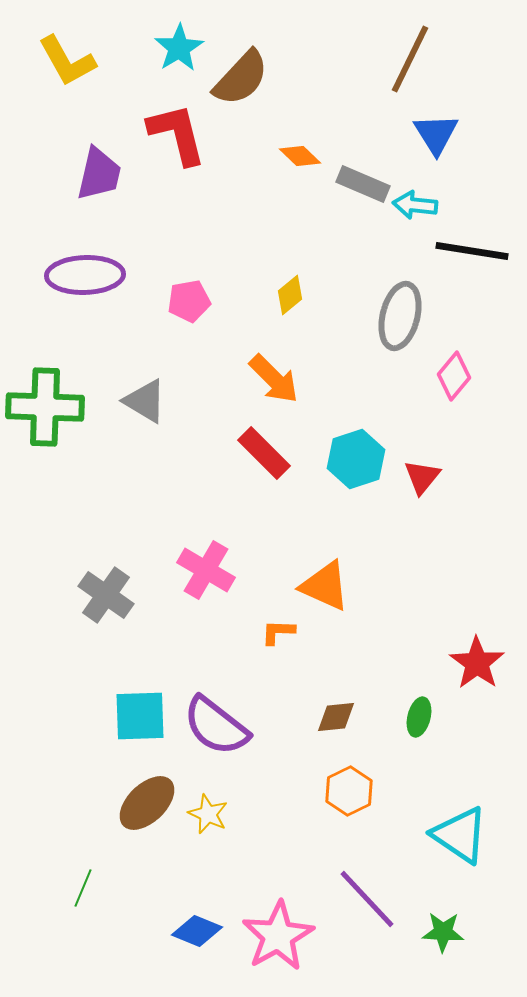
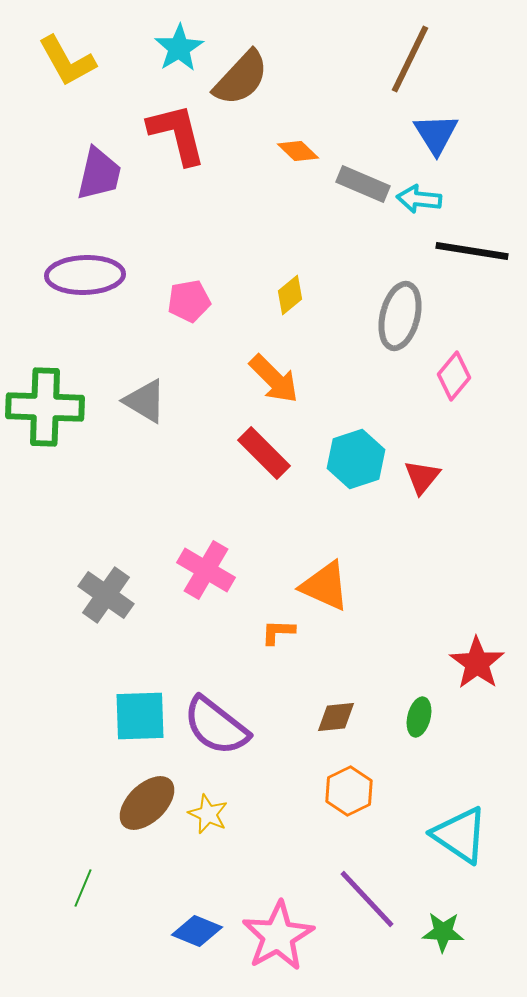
orange diamond: moved 2 px left, 5 px up
cyan arrow: moved 4 px right, 6 px up
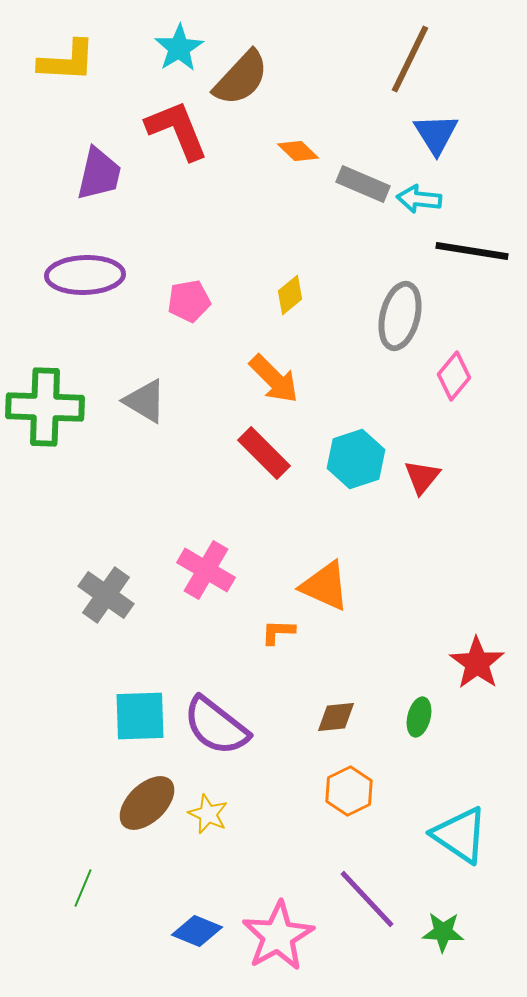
yellow L-shape: rotated 58 degrees counterclockwise
red L-shape: moved 4 px up; rotated 8 degrees counterclockwise
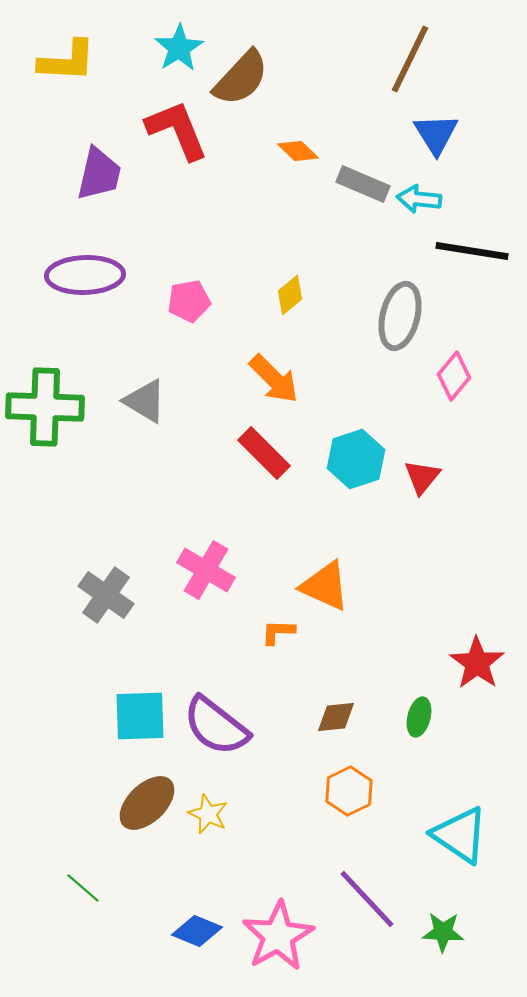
green line: rotated 72 degrees counterclockwise
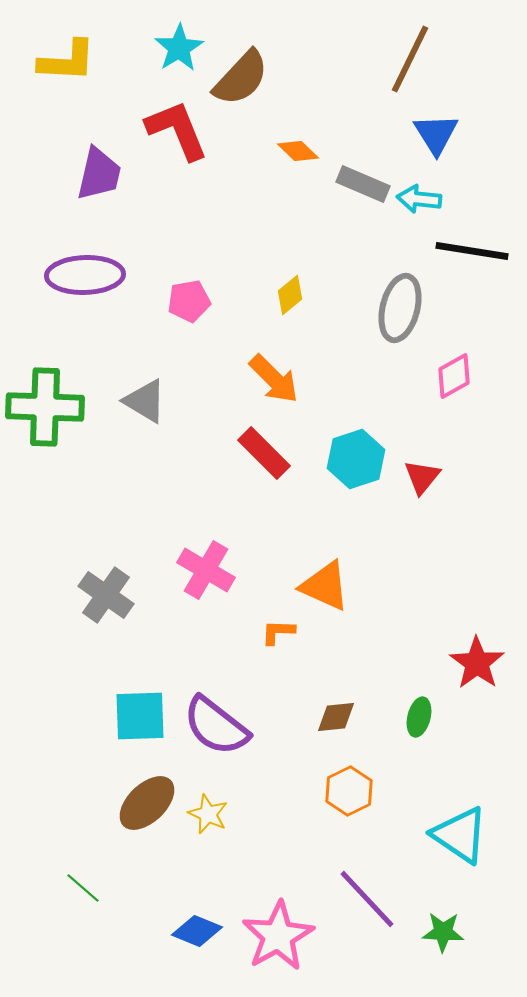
gray ellipse: moved 8 px up
pink diamond: rotated 21 degrees clockwise
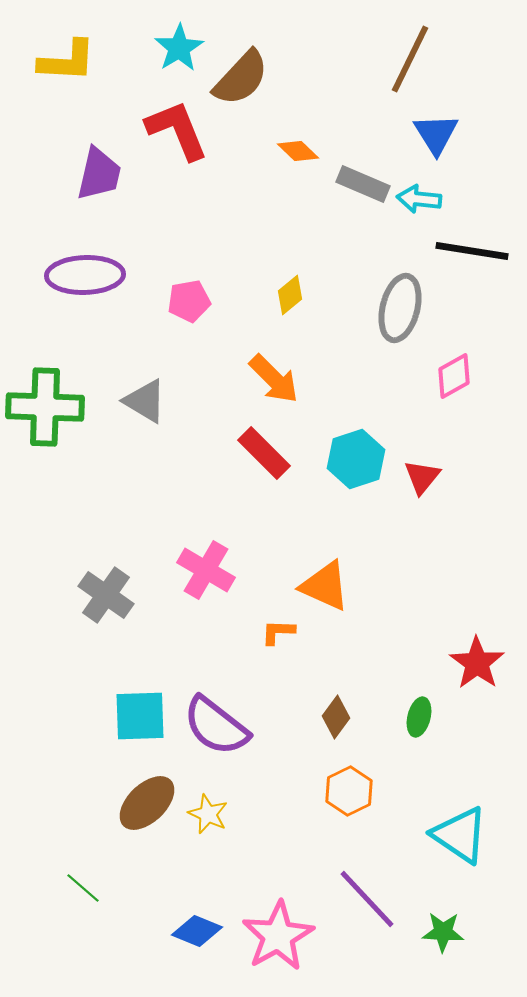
brown diamond: rotated 48 degrees counterclockwise
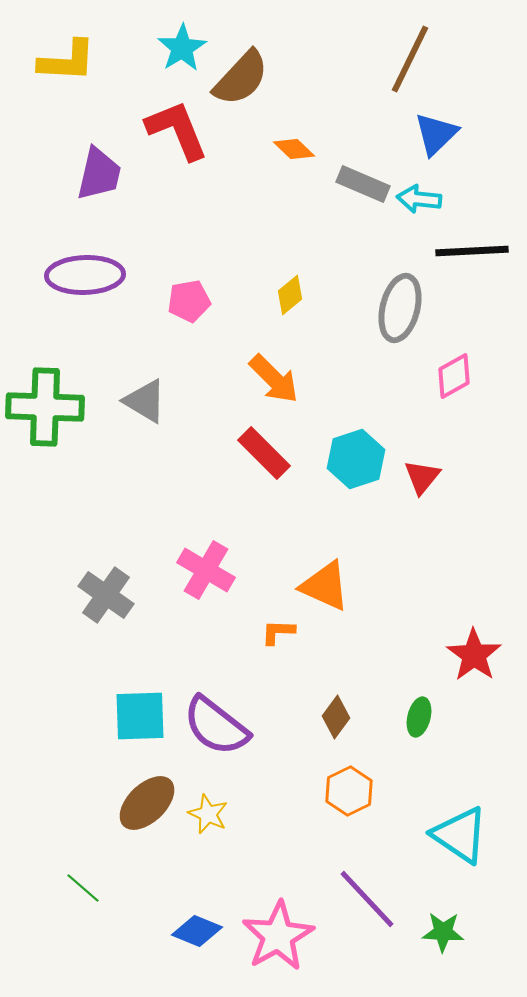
cyan star: moved 3 px right
blue triangle: rotated 18 degrees clockwise
orange diamond: moved 4 px left, 2 px up
black line: rotated 12 degrees counterclockwise
red star: moved 3 px left, 8 px up
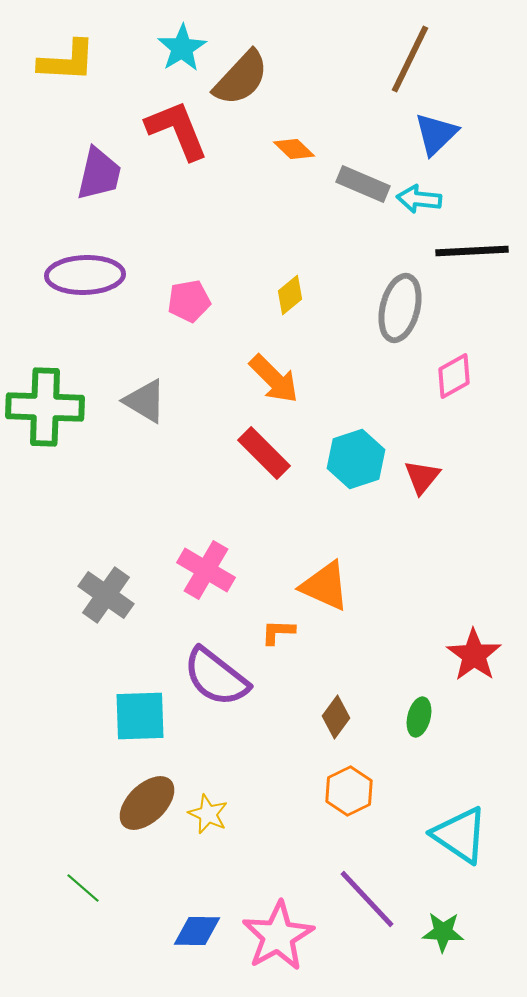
purple semicircle: moved 49 px up
blue diamond: rotated 21 degrees counterclockwise
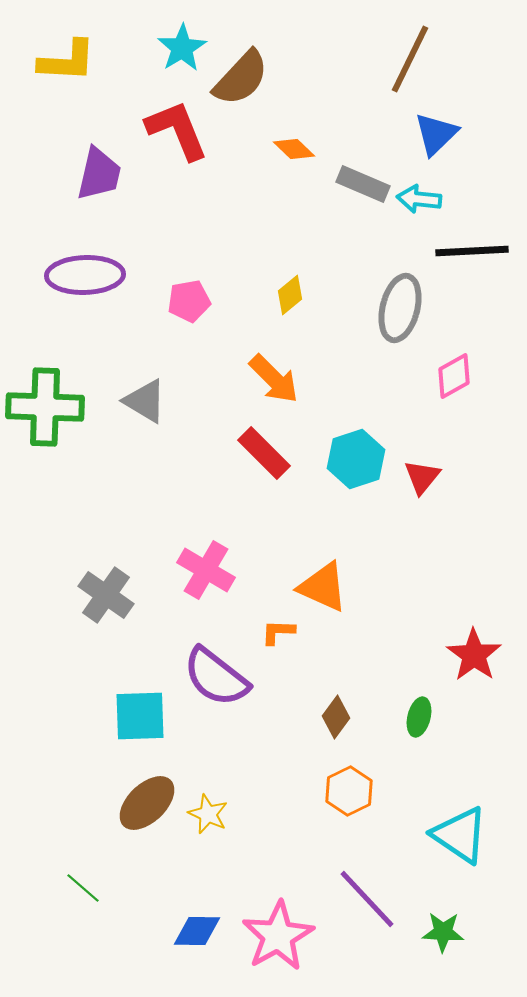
orange triangle: moved 2 px left, 1 px down
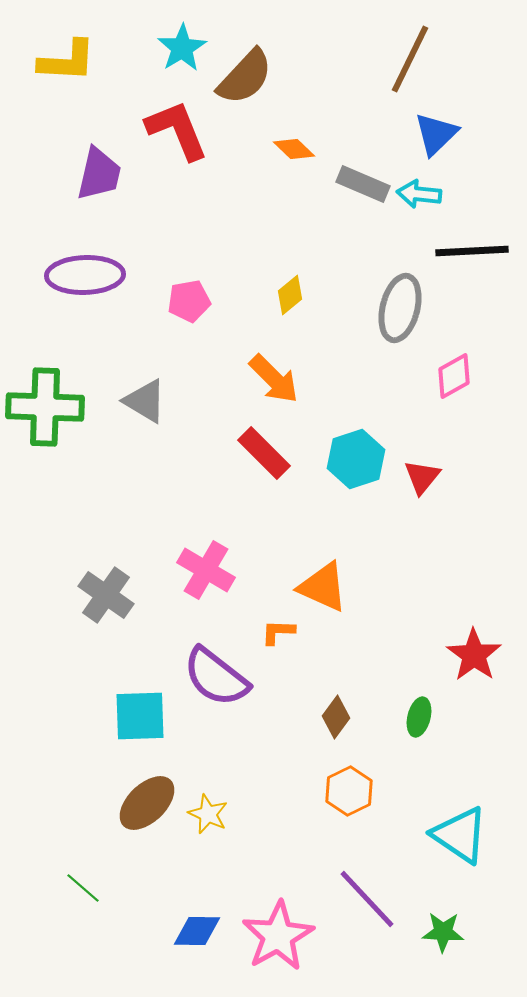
brown semicircle: moved 4 px right, 1 px up
cyan arrow: moved 5 px up
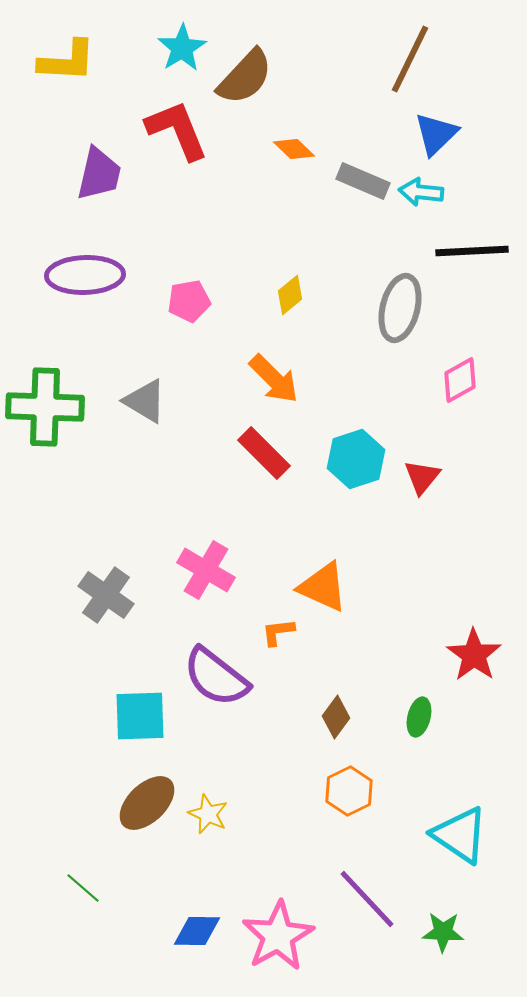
gray rectangle: moved 3 px up
cyan arrow: moved 2 px right, 2 px up
pink diamond: moved 6 px right, 4 px down
orange L-shape: rotated 9 degrees counterclockwise
